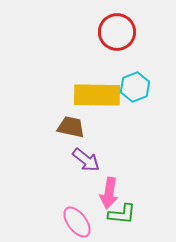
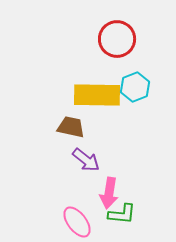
red circle: moved 7 px down
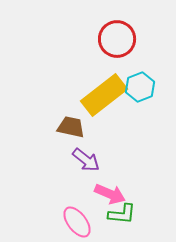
cyan hexagon: moved 5 px right
yellow rectangle: moved 7 px right; rotated 39 degrees counterclockwise
pink arrow: moved 1 px right, 1 px down; rotated 76 degrees counterclockwise
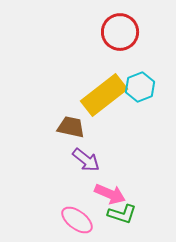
red circle: moved 3 px right, 7 px up
green L-shape: rotated 12 degrees clockwise
pink ellipse: moved 2 px up; rotated 16 degrees counterclockwise
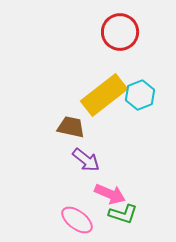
cyan hexagon: moved 8 px down
green L-shape: moved 1 px right
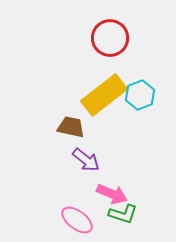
red circle: moved 10 px left, 6 px down
pink arrow: moved 2 px right
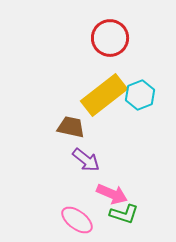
green L-shape: moved 1 px right
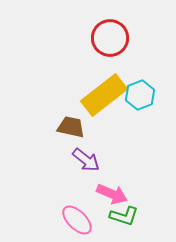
green L-shape: moved 2 px down
pink ellipse: rotated 8 degrees clockwise
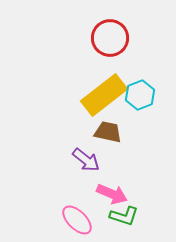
brown trapezoid: moved 37 px right, 5 px down
